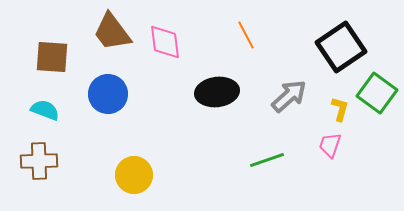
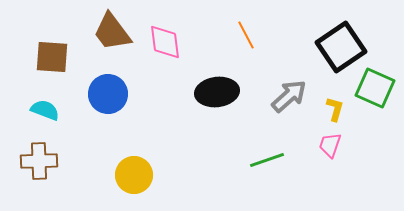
green square: moved 2 px left, 5 px up; rotated 12 degrees counterclockwise
yellow L-shape: moved 5 px left
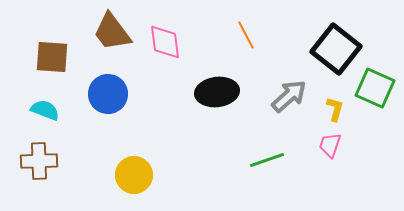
black square: moved 5 px left, 2 px down; rotated 18 degrees counterclockwise
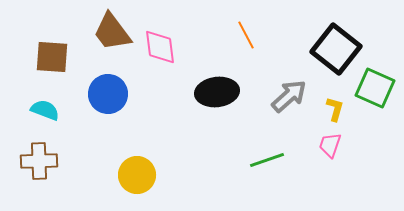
pink diamond: moved 5 px left, 5 px down
yellow circle: moved 3 px right
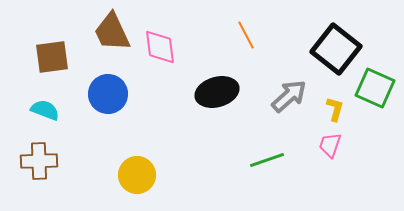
brown trapezoid: rotated 12 degrees clockwise
brown square: rotated 12 degrees counterclockwise
black ellipse: rotated 9 degrees counterclockwise
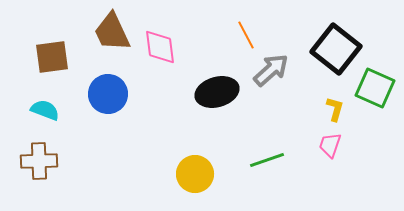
gray arrow: moved 18 px left, 26 px up
yellow circle: moved 58 px right, 1 px up
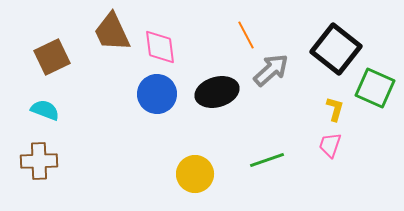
brown square: rotated 18 degrees counterclockwise
blue circle: moved 49 px right
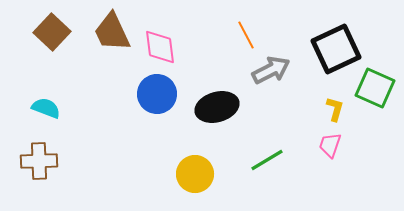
black square: rotated 27 degrees clockwise
brown square: moved 25 px up; rotated 21 degrees counterclockwise
gray arrow: rotated 15 degrees clockwise
black ellipse: moved 15 px down
cyan semicircle: moved 1 px right, 2 px up
green line: rotated 12 degrees counterclockwise
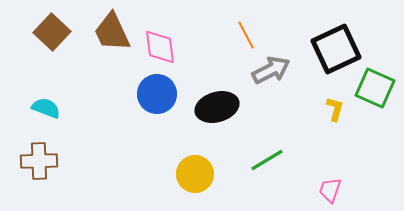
pink trapezoid: moved 45 px down
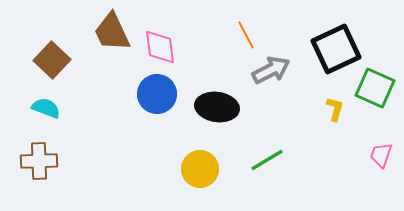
brown square: moved 28 px down
black ellipse: rotated 24 degrees clockwise
yellow circle: moved 5 px right, 5 px up
pink trapezoid: moved 51 px right, 35 px up
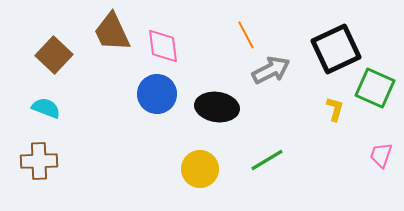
pink diamond: moved 3 px right, 1 px up
brown square: moved 2 px right, 5 px up
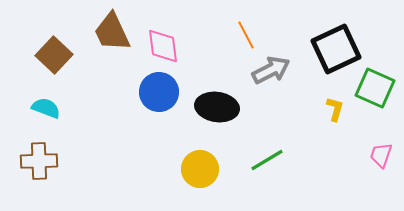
blue circle: moved 2 px right, 2 px up
